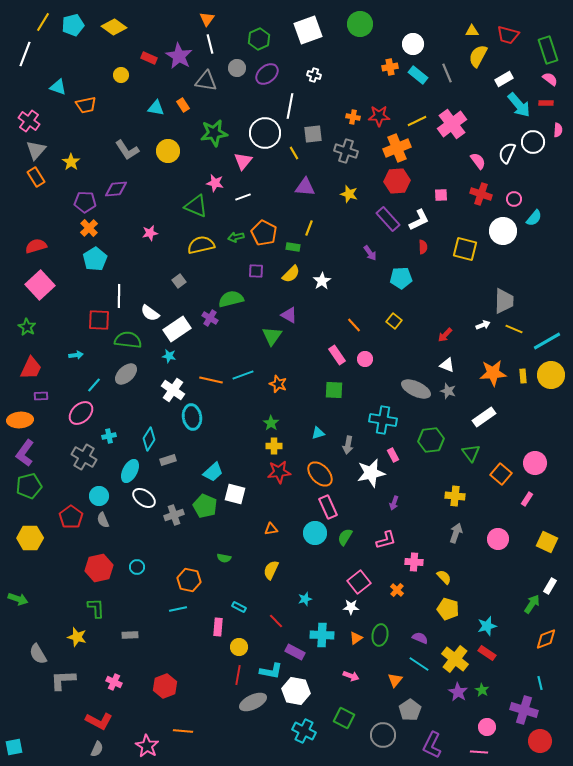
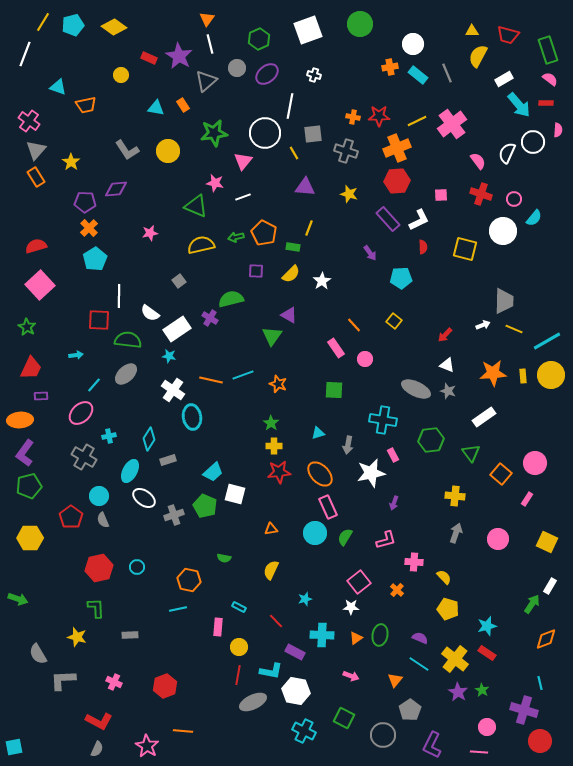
gray triangle at (206, 81): rotated 50 degrees counterclockwise
pink rectangle at (337, 355): moved 1 px left, 7 px up
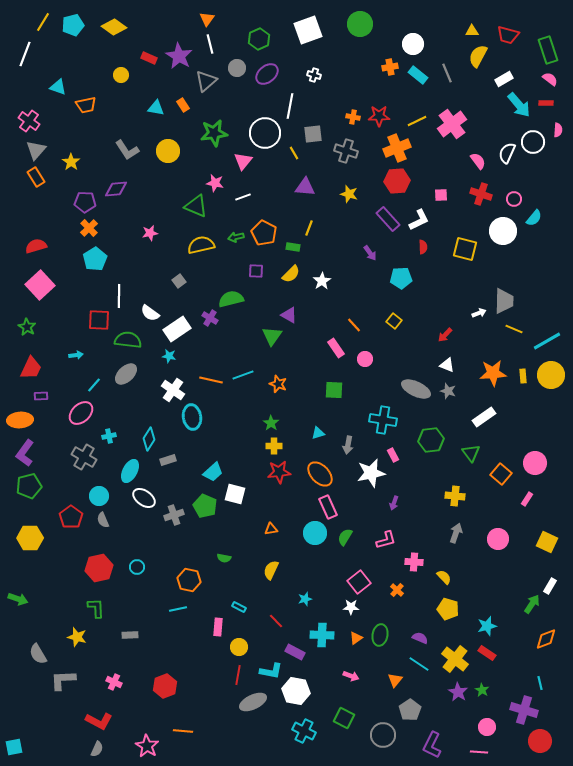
white arrow at (483, 325): moved 4 px left, 12 px up
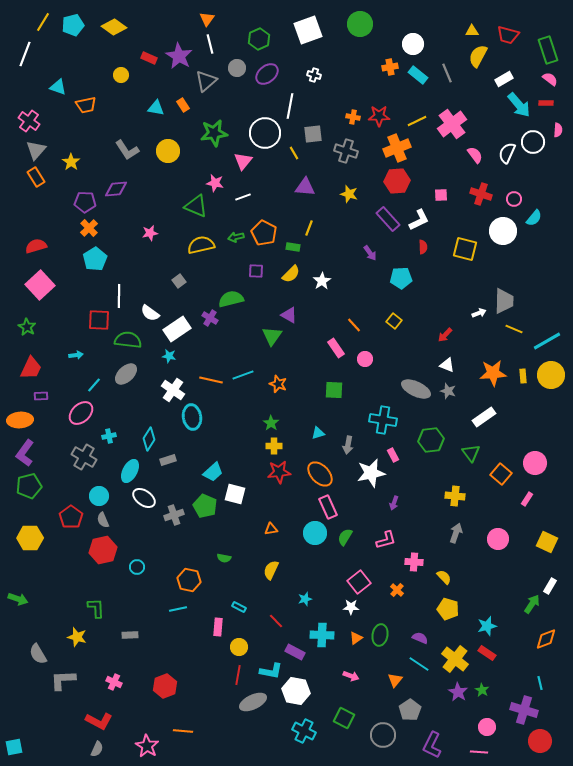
pink semicircle at (478, 161): moved 3 px left, 6 px up
red hexagon at (99, 568): moved 4 px right, 18 px up
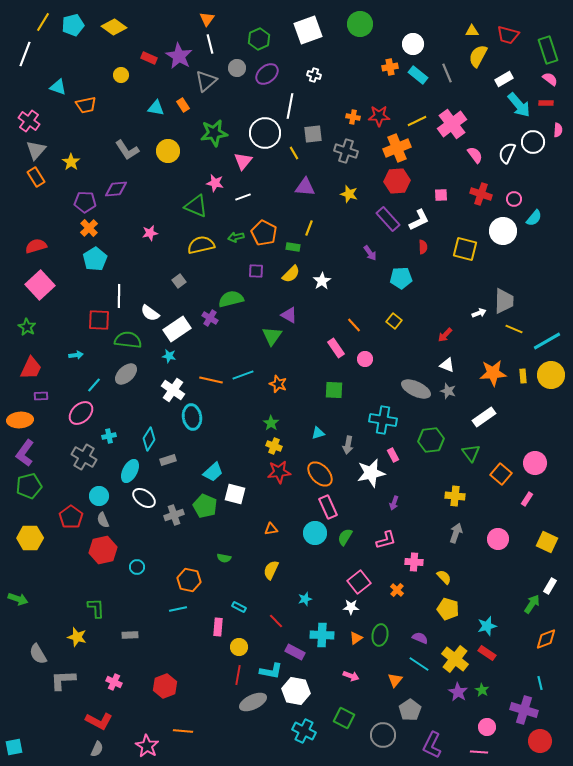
yellow cross at (274, 446): rotated 21 degrees clockwise
